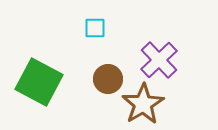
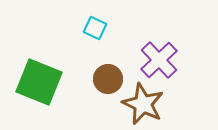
cyan square: rotated 25 degrees clockwise
green square: rotated 6 degrees counterclockwise
brown star: rotated 15 degrees counterclockwise
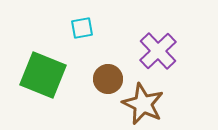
cyan square: moved 13 px left; rotated 35 degrees counterclockwise
purple cross: moved 1 px left, 9 px up
green square: moved 4 px right, 7 px up
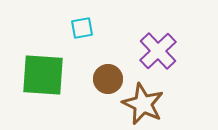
green square: rotated 18 degrees counterclockwise
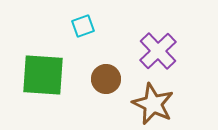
cyan square: moved 1 px right, 2 px up; rotated 10 degrees counterclockwise
brown circle: moved 2 px left
brown star: moved 10 px right
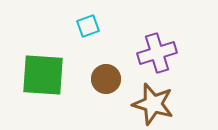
cyan square: moved 5 px right
purple cross: moved 1 px left, 2 px down; rotated 27 degrees clockwise
brown star: rotated 9 degrees counterclockwise
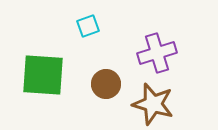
brown circle: moved 5 px down
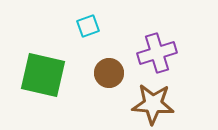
green square: rotated 9 degrees clockwise
brown circle: moved 3 px right, 11 px up
brown star: rotated 12 degrees counterclockwise
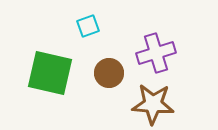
purple cross: moved 1 px left
green square: moved 7 px right, 2 px up
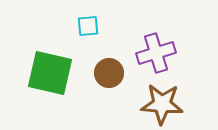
cyan square: rotated 15 degrees clockwise
brown star: moved 9 px right
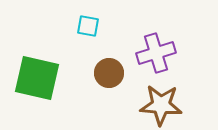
cyan square: rotated 15 degrees clockwise
green square: moved 13 px left, 5 px down
brown star: moved 1 px left, 1 px down
